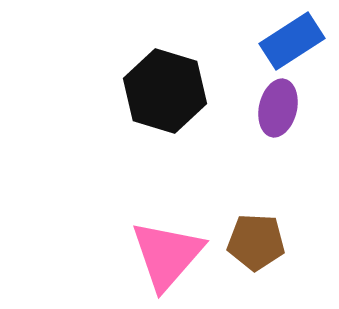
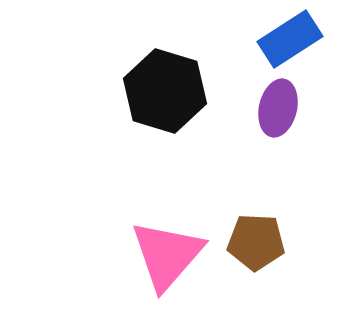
blue rectangle: moved 2 px left, 2 px up
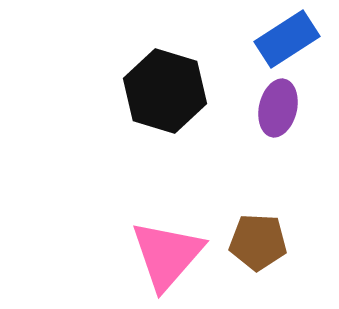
blue rectangle: moved 3 px left
brown pentagon: moved 2 px right
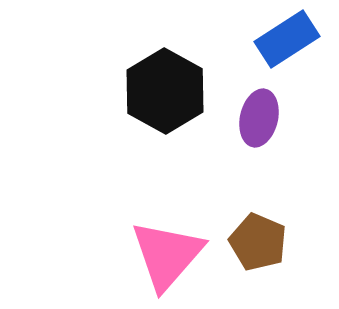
black hexagon: rotated 12 degrees clockwise
purple ellipse: moved 19 px left, 10 px down
brown pentagon: rotated 20 degrees clockwise
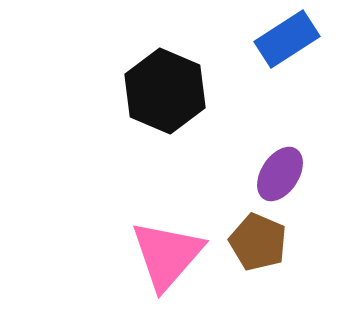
black hexagon: rotated 6 degrees counterclockwise
purple ellipse: moved 21 px right, 56 px down; rotated 20 degrees clockwise
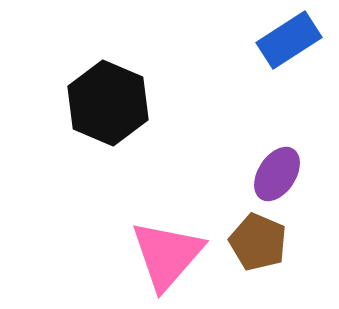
blue rectangle: moved 2 px right, 1 px down
black hexagon: moved 57 px left, 12 px down
purple ellipse: moved 3 px left
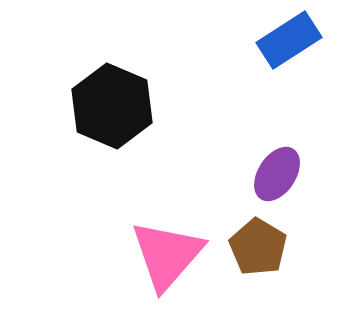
black hexagon: moved 4 px right, 3 px down
brown pentagon: moved 5 px down; rotated 8 degrees clockwise
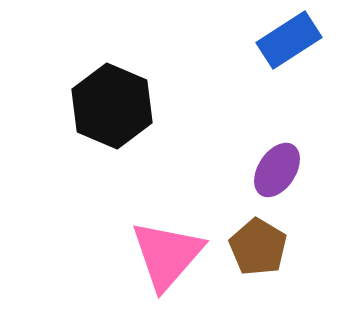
purple ellipse: moved 4 px up
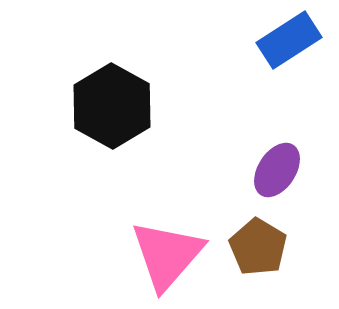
black hexagon: rotated 6 degrees clockwise
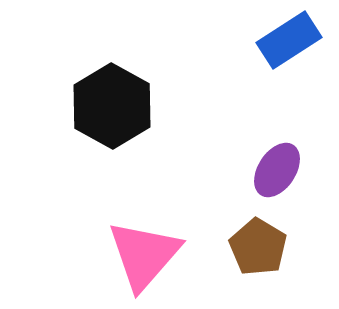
pink triangle: moved 23 px left
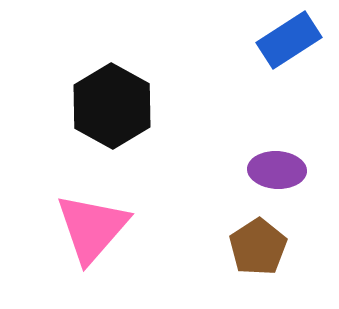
purple ellipse: rotated 60 degrees clockwise
brown pentagon: rotated 8 degrees clockwise
pink triangle: moved 52 px left, 27 px up
